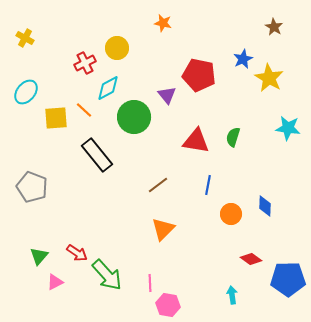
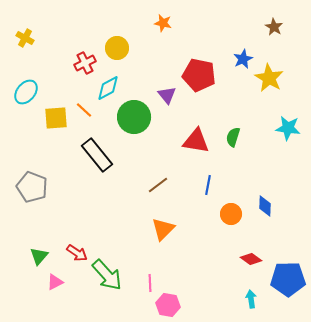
cyan arrow: moved 19 px right, 4 px down
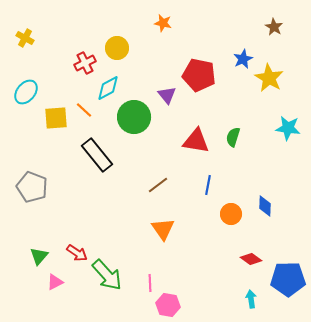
orange triangle: rotated 20 degrees counterclockwise
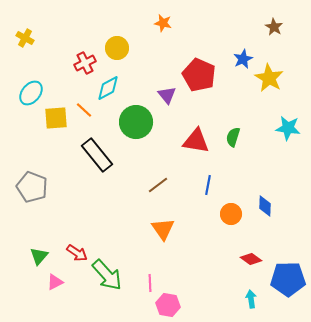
red pentagon: rotated 12 degrees clockwise
cyan ellipse: moved 5 px right, 1 px down
green circle: moved 2 px right, 5 px down
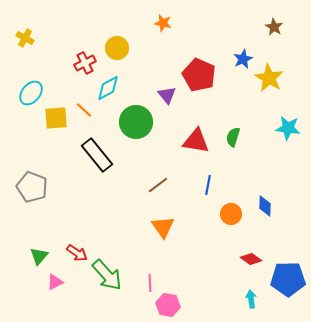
orange triangle: moved 2 px up
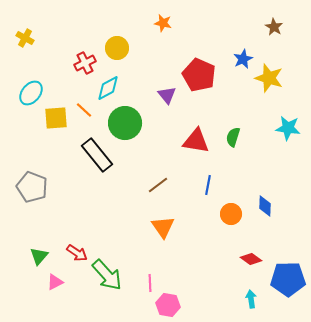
yellow star: rotated 12 degrees counterclockwise
green circle: moved 11 px left, 1 px down
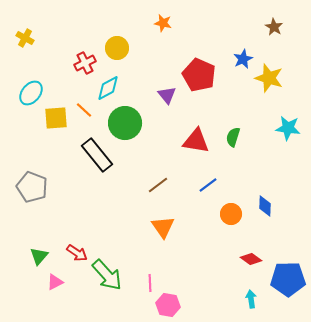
blue line: rotated 42 degrees clockwise
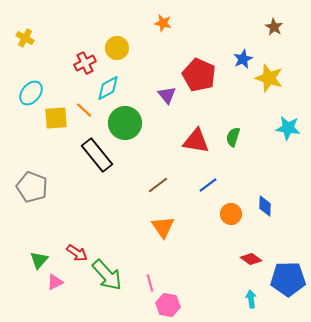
green triangle: moved 4 px down
pink line: rotated 12 degrees counterclockwise
